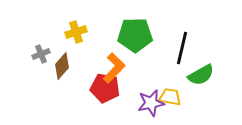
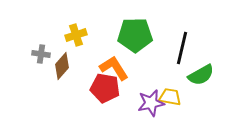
yellow cross: moved 3 px down
gray cross: rotated 30 degrees clockwise
orange L-shape: rotated 76 degrees counterclockwise
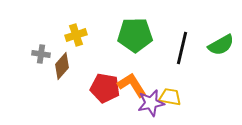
orange L-shape: moved 18 px right, 17 px down
green semicircle: moved 20 px right, 30 px up
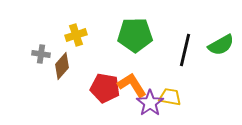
black line: moved 3 px right, 2 px down
purple star: moved 1 px left; rotated 24 degrees counterclockwise
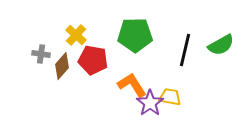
yellow cross: rotated 30 degrees counterclockwise
red pentagon: moved 12 px left, 28 px up
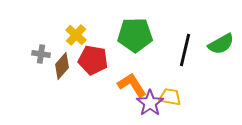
green semicircle: moved 1 px up
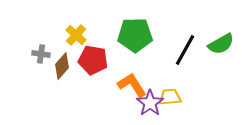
black line: rotated 16 degrees clockwise
yellow trapezoid: rotated 15 degrees counterclockwise
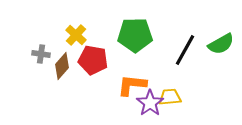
orange L-shape: rotated 52 degrees counterclockwise
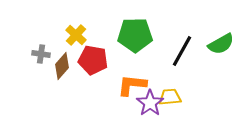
black line: moved 3 px left, 1 px down
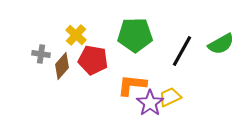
yellow trapezoid: rotated 20 degrees counterclockwise
